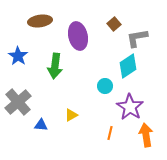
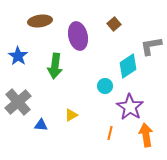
gray L-shape: moved 14 px right, 8 px down
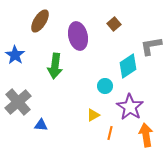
brown ellipse: rotated 50 degrees counterclockwise
blue star: moved 3 px left, 1 px up
yellow triangle: moved 22 px right
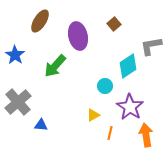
green arrow: rotated 35 degrees clockwise
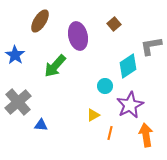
purple star: moved 2 px up; rotated 12 degrees clockwise
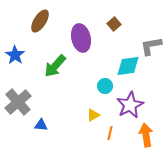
purple ellipse: moved 3 px right, 2 px down
cyan diamond: rotated 25 degrees clockwise
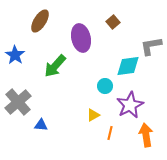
brown square: moved 1 px left, 2 px up
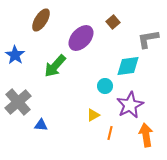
brown ellipse: moved 1 px right, 1 px up
purple ellipse: rotated 56 degrees clockwise
gray L-shape: moved 3 px left, 7 px up
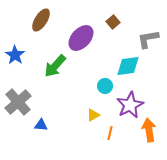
orange arrow: moved 3 px right, 5 px up
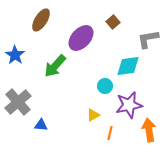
purple star: moved 1 px left; rotated 16 degrees clockwise
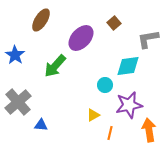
brown square: moved 1 px right, 1 px down
cyan circle: moved 1 px up
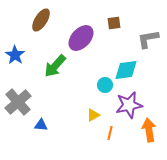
brown square: rotated 32 degrees clockwise
cyan diamond: moved 2 px left, 4 px down
